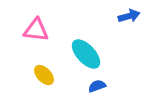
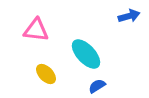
yellow ellipse: moved 2 px right, 1 px up
blue semicircle: rotated 12 degrees counterclockwise
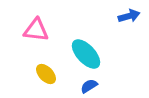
blue semicircle: moved 8 px left
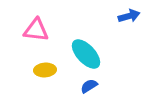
yellow ellipse: moved 1 px left, 4 px up; rotated 50 degrees counterclockwise
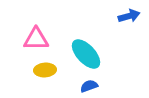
pink triangle: moved 9 px down; rotated 8 degrees counterclockwise
blue semicircle: rotated 12 degrees clockwise
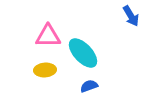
blue arrow: moved 2 px right; rotated 75 degrees clockwise
pink triangle: moved 12 px right, 3 px up
cyan ellipse: moved 3 px left, 1 px up
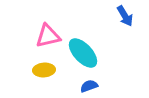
blue arrow: moved 6 px left
pink triangle: rotated 12 degrees counterclockwise
yellow ellipse: moved 1 px left
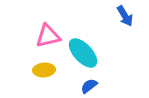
blue semicircle: rotated 18 degrees counterclockwise
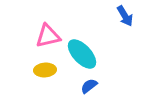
cyan ellipse: moved 1 px left, 1 px down
yellow ellipse: moved 1 px right
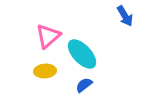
pink triangle: rotated 28 degrees counterclockwise
yellow ellipse: moved 1 px down
blue semicircle: moved 5 px left, 1 px up
